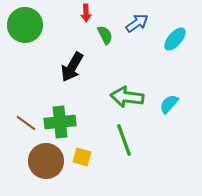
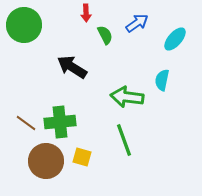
green circle: moved 1 px left
black arrow: rotated 92 degrees clockwise
cyan semicircle: moved 7 px left, 24 px up; rotated 30 degrees counterclockwise
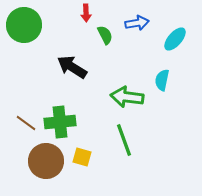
blue arrow: rotated 25 degrees clockwise
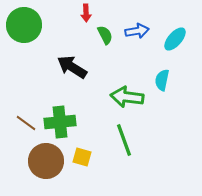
blue arrow: moved 8 px down
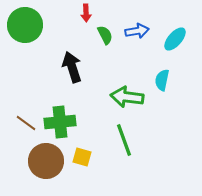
green circle: moved 1 px right
black arrow: rotated 40 degrees clockwise
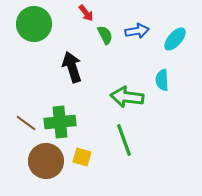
red arrow: rotated 36 degrees counterclockwise
green circle: moved 9 px right, 1 px up
cyan semicircle: rotated 15 degrees counterclockwise
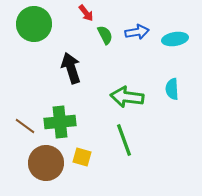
blue arrow: moved 1 px down
cyan ellipse: rotated 40 degrees clockwise
black arrow: moved 1 px left, 1 px down
cyan semicircle: moved 10 px right, 9 px down
brown line: moved 1 px left, 3 px down
brown circle: moved 2 px down
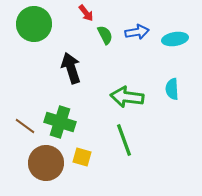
green cross: rotated 24 degrees clockwise
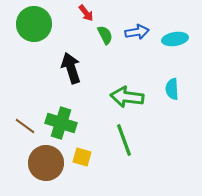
green cross: moved 1 px right, 1 px down
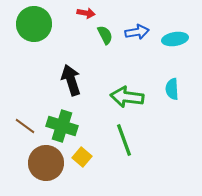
red arrow: rotated 42 degrees counterclockwise
black arrow: moved 12 px down
green cross: moved 1 px right, 3 px down
yellow square: rotated 24 degrees clockwise
